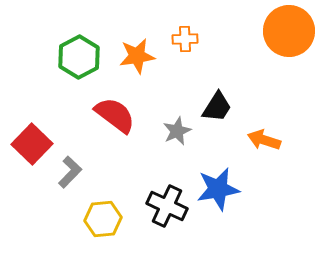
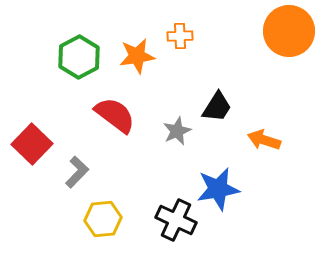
orange cross: moved 5 px left, 3 px up
gray L-shape: moved 7 px right
black cross: moved 9 px right, 14 px down
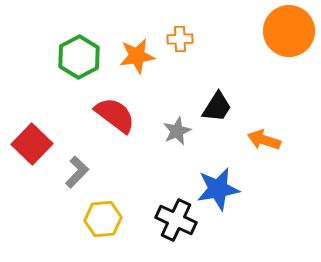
orange cross: moved 3 px down
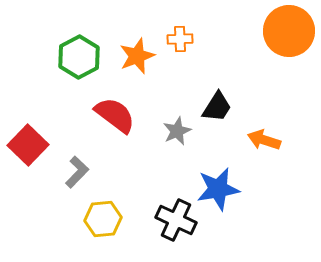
orange star: rotated 12 degrees counterclockwise
red square: moved 4 px left, 1 px down
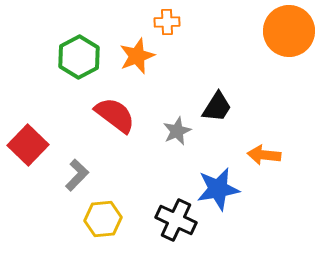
orange cross: moved 13 px left, 17 px up
orange arrow: moved 15 px down; rotated 12 degrees counterclockwise
gray L-shape: moved 3 px down
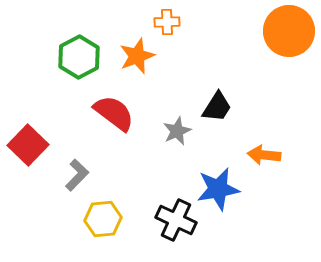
red semicircle: moved 1 px left, 2 px up
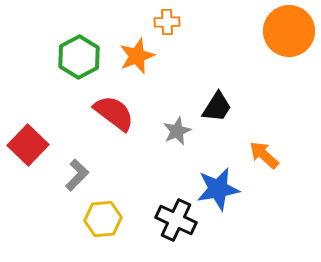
orange arrow: rotated 36 degrees clockwise
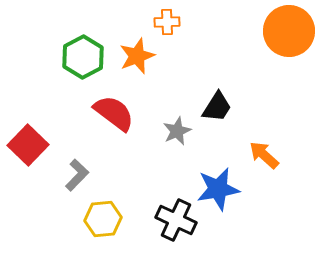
green hexagon: moved 4 px right
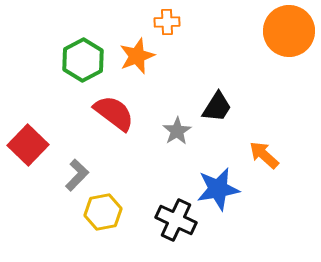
green hexagon: moved 3 px down
gray star: rotated 8 degrees counterclockwise
yellow hexagon: moved 7 px up; rotated 6 degrees counterclockwise
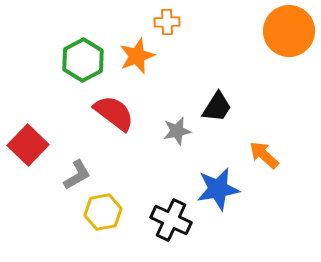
gray star: rotated 20 degrees clockwise
gray L-shape: rotated 16 degrees clockwise
black cross: moved 5 px left
